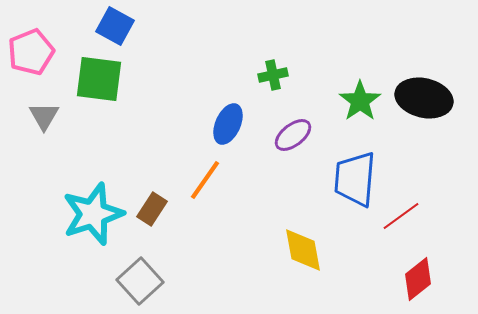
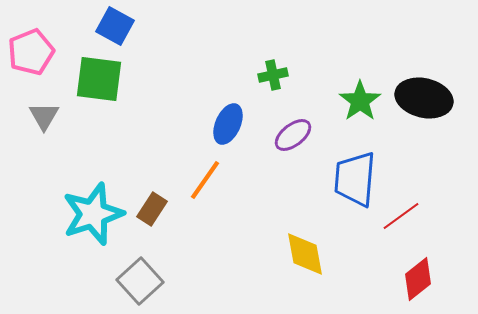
yellow diamond: moved 2 px right, 4 px down
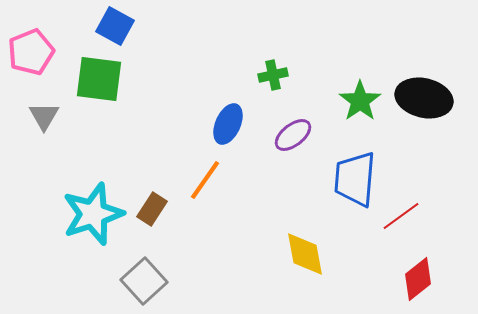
gray square: moved 4 px right
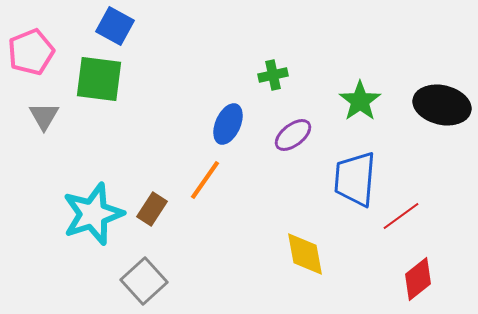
black ellipse: moved 18 px right, 7 px down
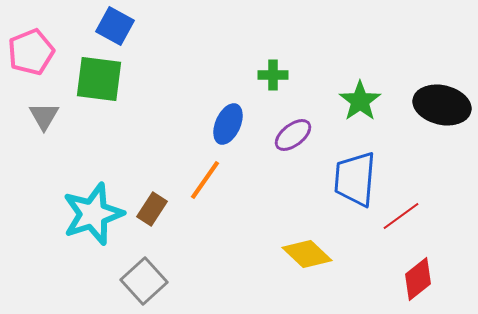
green cross: rotated 12 degrees clockwise
yellow diamond: moved 2 px right; rotated 36 degrees counterclockwise
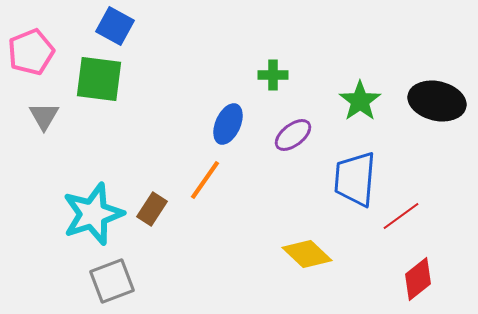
black ellipse: moved 5 px left, 4 px up
gray square: moved 32 px left; rotated 21 degrees clockwise
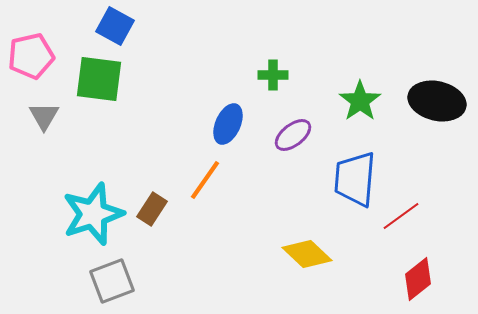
pink pentagon: moved 4 px down; rotated 9 degrees clockwise
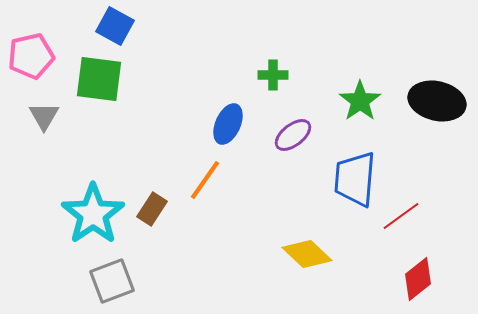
cyan star: rotated 16 degrees counterclockwise
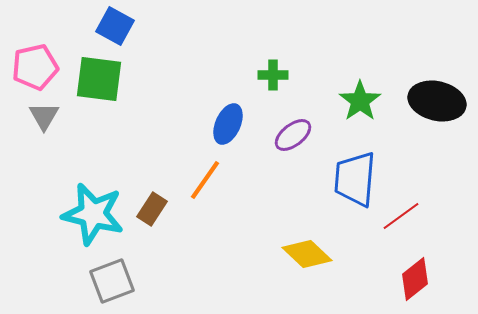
pink pentagon: moved 4 px right, 11 px down
cyan star: rotated 24 degrees counterclockwise
red diamond: moved 3 px left
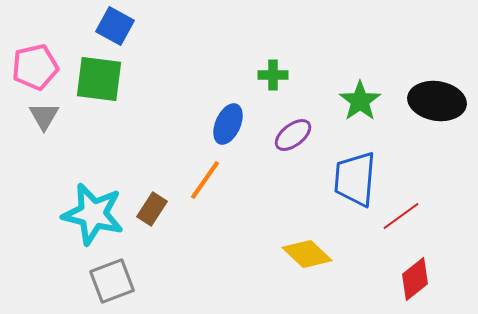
black ellipse: rotated 4 degrees counterclockwise
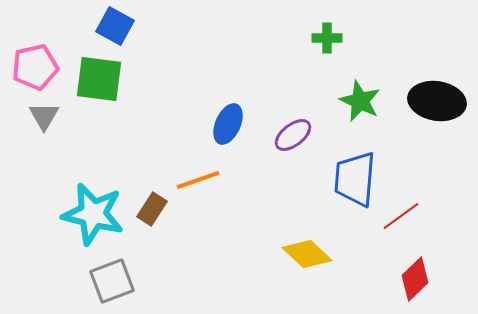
green cross: moved 54 px right, 37 px up
green star: rotated 12 degrees counterclockwise
orange line: moved 7 px left; rotated 36 degrees clockwise
red diamond: rotated 6 degrees counterclockwise
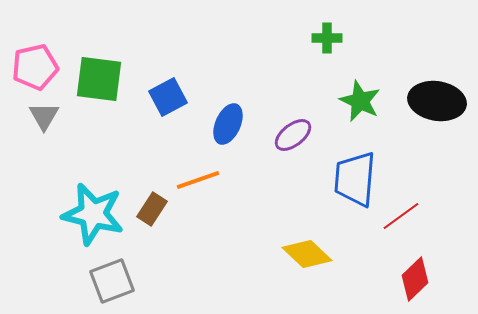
blue square: moved 53 px right, 71 px down; rotated 33 degrees clockwise
